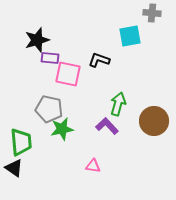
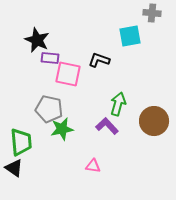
black star: rotated 30 degrees counterclockwise
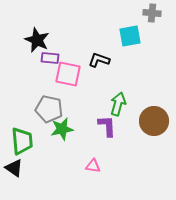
purple L-shape: rotated 40 degrees clockwise
green trapezoid: moved 1 px right, 1 px up
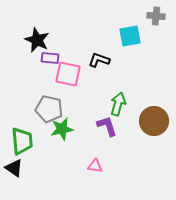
gray cross: moved 4 px right, 3 px down
purple L-shape: rotated 15 degrees counterclockwise
pink triangle: moved 2 px right
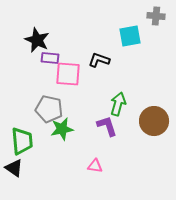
pink square: rotated 8 degrees counterclockwise
